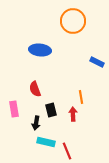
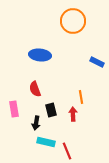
blue ellipse: moved 5 px down
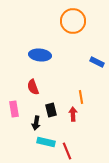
red semicircle: moved 2 px left, 2 px up
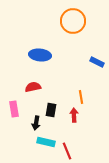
red semicircle: rotated 98 degrees clockwise
black rectangle: rotated 24 degrees clockwise
red arrow: moved 1 px right, 1 px down
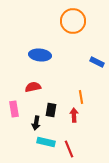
red line: moved 2 px right, 2 px up
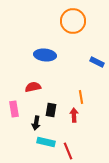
blue ellipse: moved 5 px right
red line: moved 1 px left, 2 px down
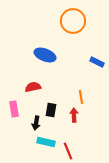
blue ellipse: rotated 15 degrees clockwise
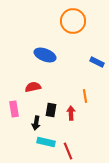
orange line: moved 4 px right, 1 px up
red arrow: moved 3 px left, 2 px up
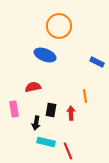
orange circle: moved 14 px left, 5 px down
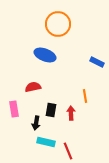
orange circle: moved 1 px left, 2 px up
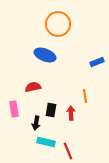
blue rectangle: rotated 48 degrees counterclockwise
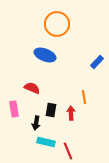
orange circle: moved 1 px left
blue rectangle: rotated 24 degrees counterclockwise
red semicircle: moved 1 px left, 1 px down; rotated 35 degrees clockwise
orange line: moved 1 px left, 1 px down
